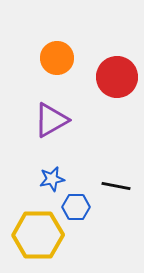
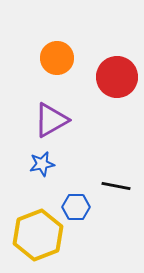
blue star: moved 10 px left, 15 px up
yellow hexagon: rotated 21 degrees counterclockwise
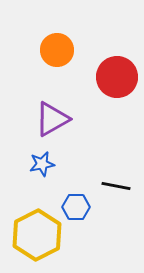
orange circle: moved 8 px up
purple triangle: moved 1 px right, 1 px up
yellow hexagon: moved 1 px left; rotated 6 degrees counterclockwise
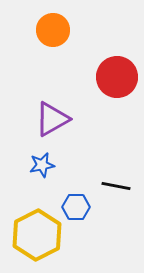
orange circle: moved 4 px left, 20 px up
blue star: moved 1 px down
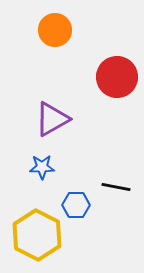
orange circle: moved 2 px right
blue star: moved 2 px down; rotated 10 degrees clockwise
black line: moved 1 px down
blue hexagon: moved 2 px up
yellow hexagon: rotated 6 degrees counterclockwise
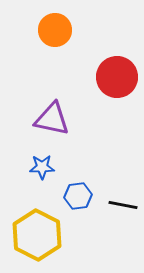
purple triangle: rotated 42 degrees clockwise
black line: moved 7 px right, 18 px down
blue hexagon: moved 2 px right, 9 px up; rotated 8 degrees counterclockwise
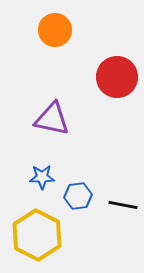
blue star: moved 10 px down
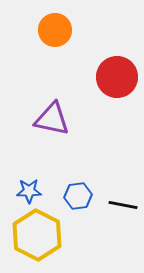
blue star: moved 13 px left, 14 px down
